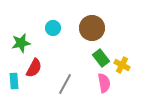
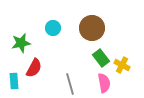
gray line: moved 5 px right; rotated 45 degrees counterclockwise
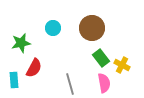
cyan rectangle: moved 1 px up
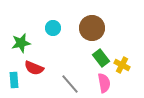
red semicircle: rotated 84 degrees clockwise
gray line: rotated 25 degrees counterclockwise
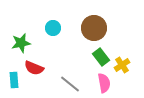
brown circle: moved 2 px right
green rectangle: moved 1 px up
yellow cross: rotated 28 degrees clockwise
gray line: rotated 10 degrees counterclockwise
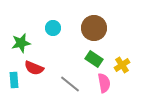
green rectangle: moved 7 px left, 2 px down; rotated 18 degrees counterclockwise
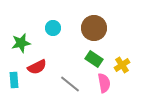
red semicircle: moved 3 px right, 1 px up; rotated 48 degrees counterclockwise
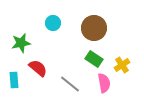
cyan circle: moved 5 px up
red semicircle: moved 1 px right, 1 px down; rotated 114 degrees counterclockwise
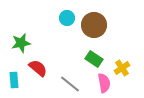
cyan circle: moved 14 px right, 5 px up
brown circle: moved 3 px up
yellow cross: moved 3 px down
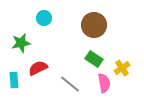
cyan circle: moved 23 px left
red semicircle: rotated 66 degrees counterclockwise
